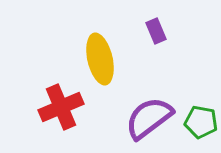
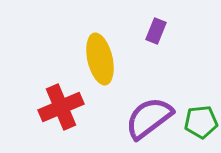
purple rectangle: rotated 45 degrees clockwise
green pentagon: rotated 16 degrees counterclockwise
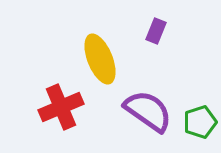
yellow ellipse: rotated 9 degrees counterclockwise
purple semicircle: moved 1 px left, 7 px up; rotated 72 degrees clockwise
green pentagon: moved 1 px left; rotated 12 degrees counterclockwise
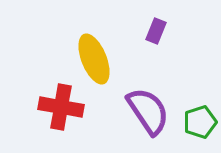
yellow ellipse: moved 6 px left
red cross: rotated 33 degrees clockwise
purple semicircle: rotated 21 degrees clockwise
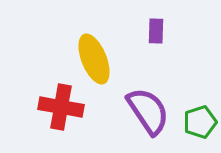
purple rectangle: rotated 20 degrees counterclockwise
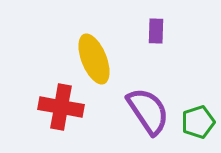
green pentagon: moved 2 px left
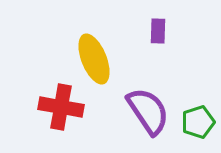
purple rectangle: moved 2 px right
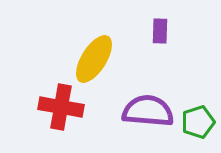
purple rectangle: moved 2 px right
yellow ellipse: rotated 54 degrees clockwise
purple semicircle: rotated 51 degrees counterclockwise
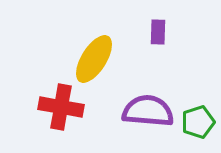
purple rectangle: moved 2 px left, 1 px down
